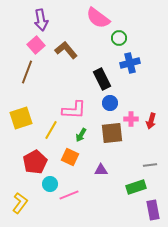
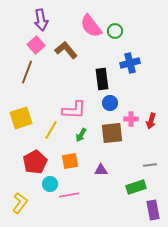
pink semicircle: moved 7 px left, 8 px down; rotated 15 degrees clockwise
green circle: moved 4 px left, 7 px up
black rectangle: rotated 20 degrees clockwise
orange square: moved 4 px down; rotated 36 degrees counterclockwise
pink line: rotated 12 degrees clockwise
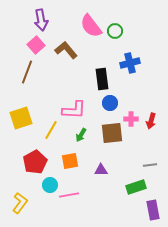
cyan circle: moved 1 px down
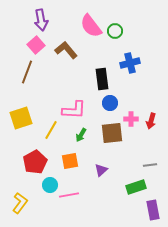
purple triangle: rotated 40 degrees counterclockwise
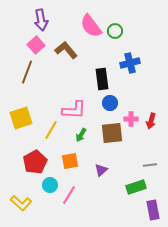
pink line: rotated 48 degrees counterclockwise
yellow L-shape: moved 1 px right; rotated 95 degrees clockwise
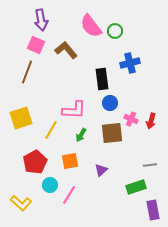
pink square: rotated 24 degrees counterclockwise
pink cross: rotated 24 degrees clockwise
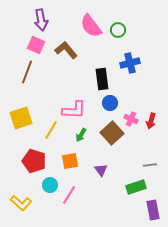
green circle: moved 3 px right, 1 px up
brown square: rotated 35 degrees counterclockwise
red pentagon: moved 1 px left, 1 px up; rotated 25 degrees counterclockwise
purple triangle: rotated 24 degrees counterclockwise
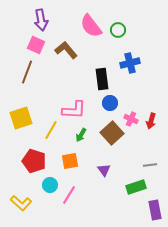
purple triangle: moved 3 px right
purple rectangle: moved 2 px right
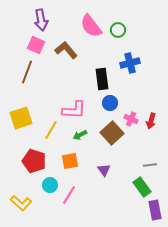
green arrow: moved 1 px left; rotated 32 degrees clockwise
green rectangle: moved 6 px right; rotated 72 degrees clockwise
